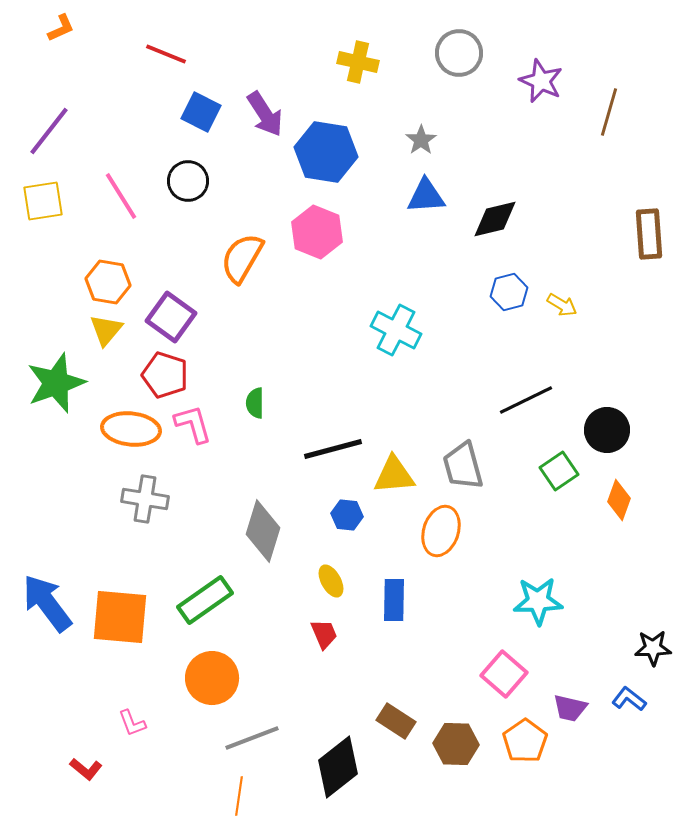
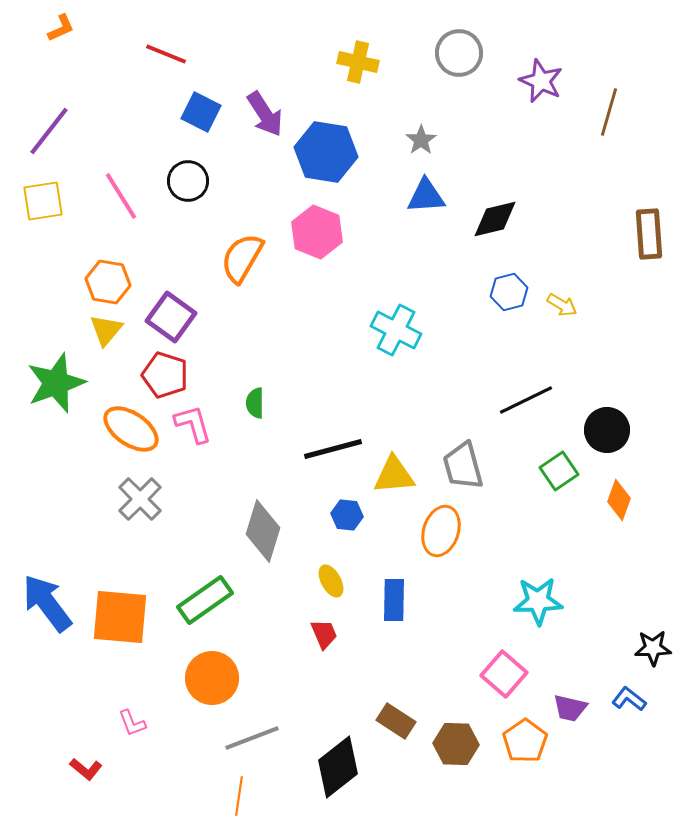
orange ellipse at (131, 429): rotated 28 degrees clockwise
gray cross at (145, 499): moved 5 px left; rotated 36 degrees clockwise
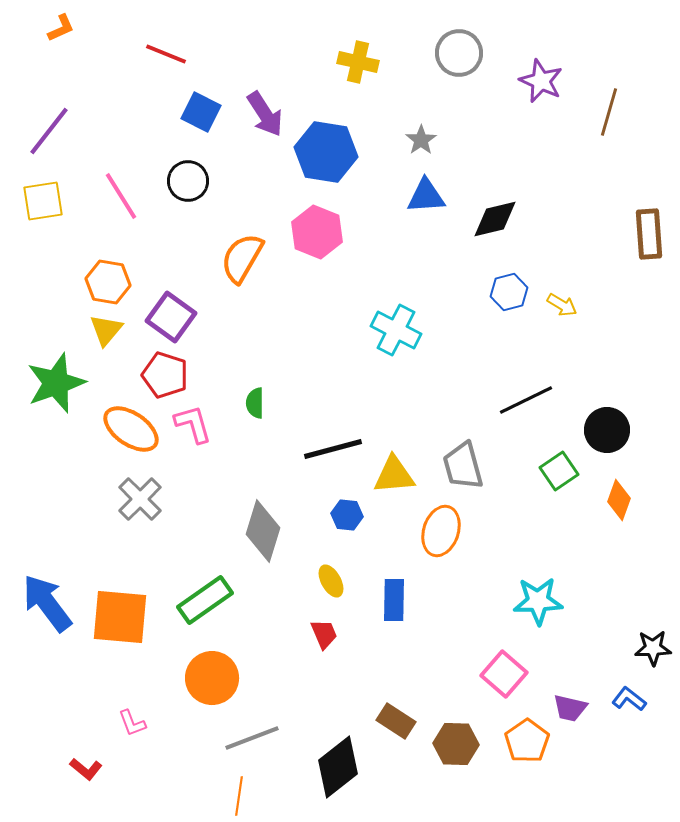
orange pentagon at (525, 741): moved 2 px right
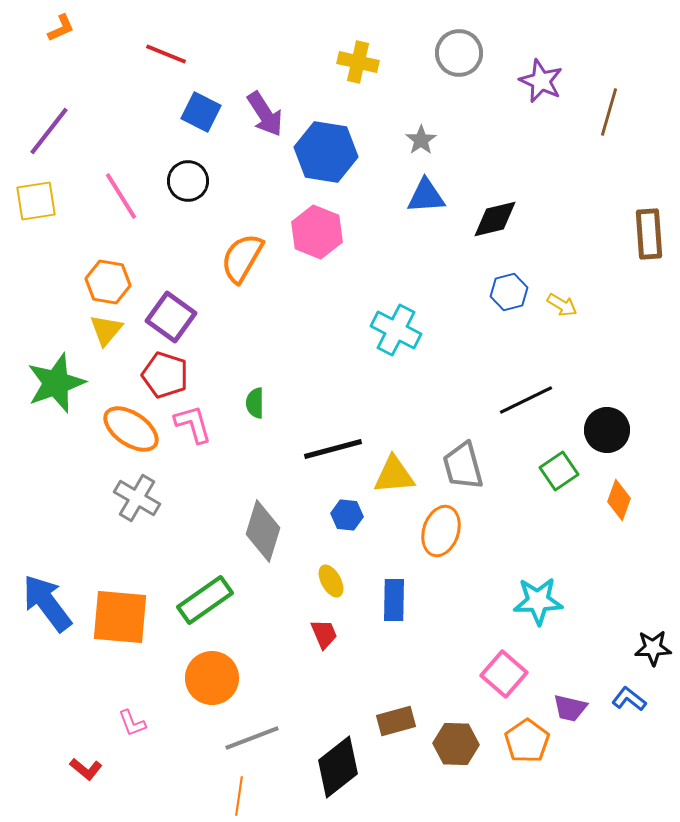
yellow square at (43, 201): moved 7 px left
gray cross at (140, 499): moved 3 px left, 1 px up; rotated 15 degrees counterclockwise
brown rectangle at (396, 721): rotated 48 degrees counterclockwise
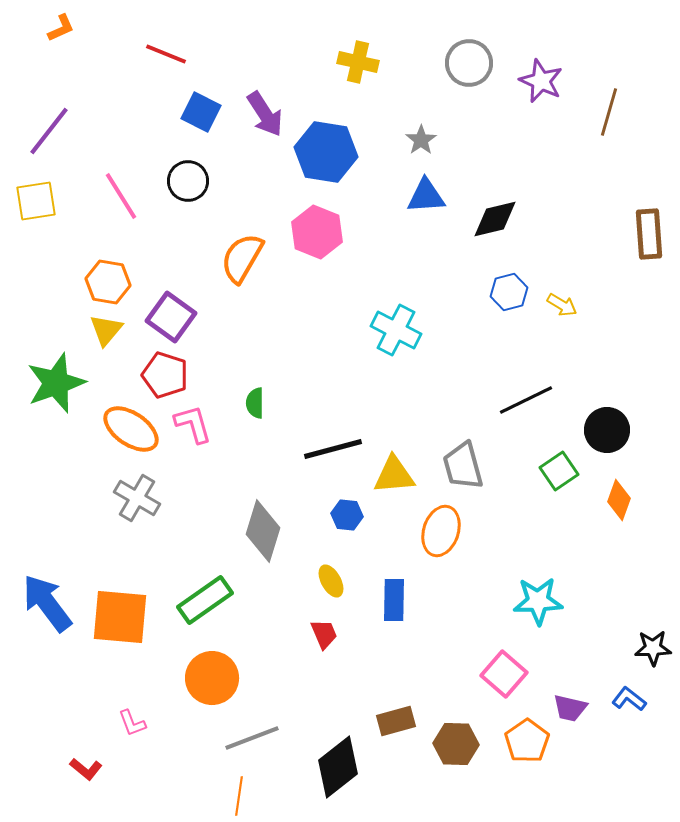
gray circle at (459, 53): moved 10 px right, 10 px down
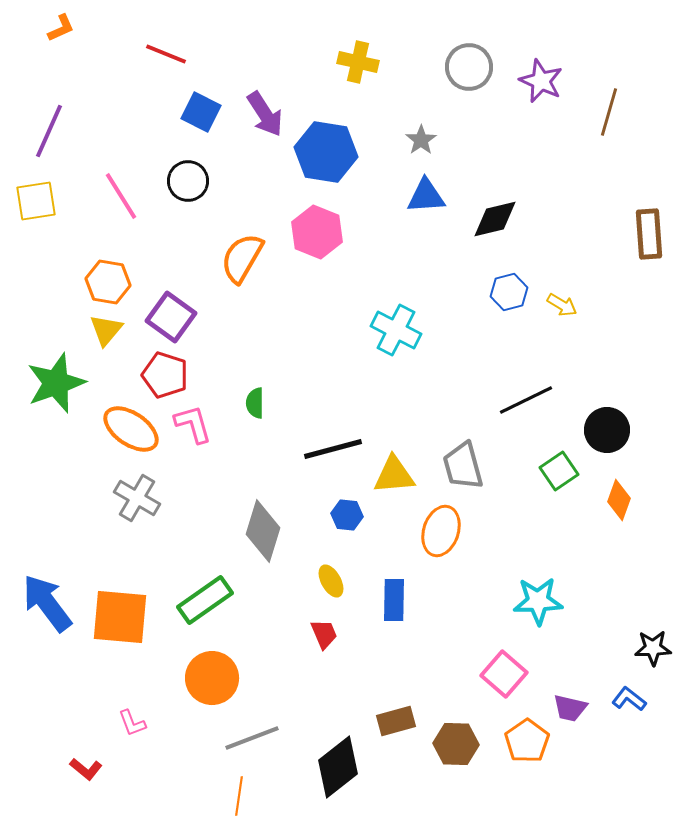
gray circle at (469, 63): moved 4 px down
purple line at (49, 131): rotated 14 degrees counterclockwise
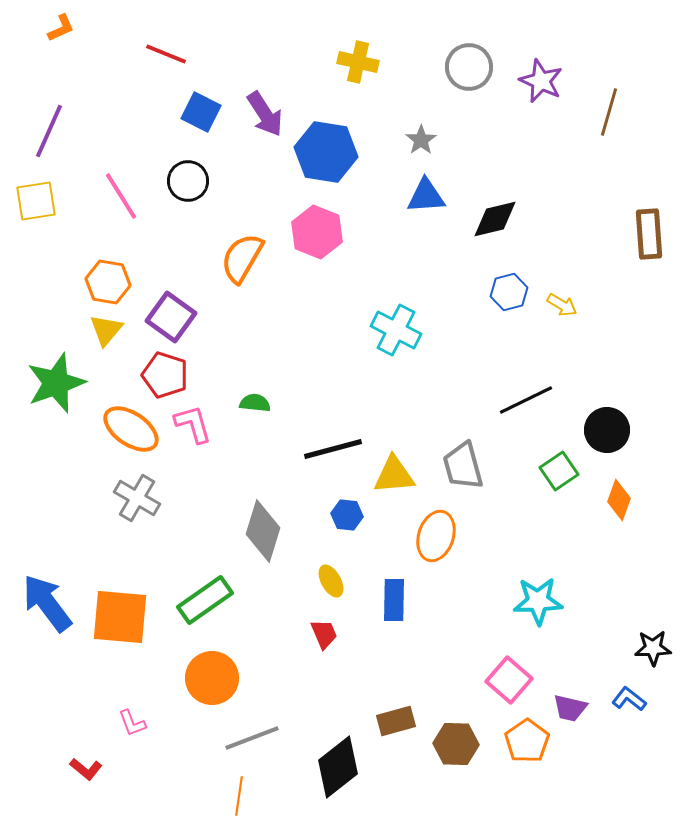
green semicircle at (255, 403): rotated 96 degrees clockwise
orange ellipse at (441, 531): moved 5 px left, 5 px down
pink square at (504, 674): moved 5 px right, 6 px down
